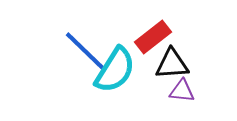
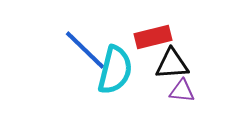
red rectangle: rotated 24 degrees clockwise
blue line: moved 1 px up
cyan semicircle: rotated 18 degrees counterclockwise
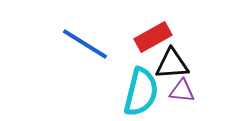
red rectangle: rotated 15 degrees counterclockwise
blue line: moved 6 px up; rotated 12 degrees counterclockwise
cyan semicircle: moved 26 px right, 22 px down
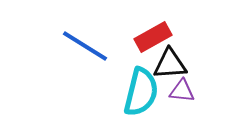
blue line: moved 2 px down
black triangle: moved 2 px left
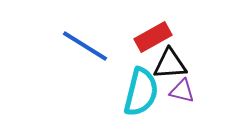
purple triangle: rotated 8 degrees clockwise
